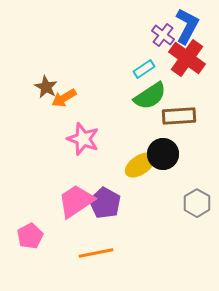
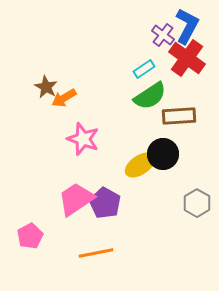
pink trapezoid: moved 2 px up
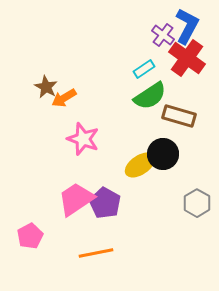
brown rectangle: rotated 20 degrees clockwise
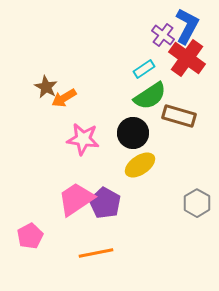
pink star: rotated 12 degrees counterclockwise
black circle: moved 30 px left, 21 px up
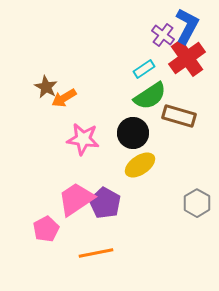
red cross: rotated 18 degrees clockwise
pink pentagon: moved 16 px right, 7 px up
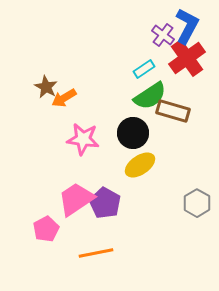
brown rectangle: moved 6 px left, 5 px up
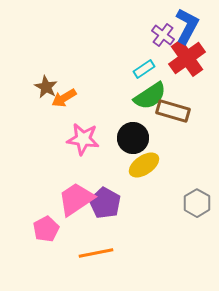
black circle: moved 5 px down
yellow ellipse: moved 4 px right
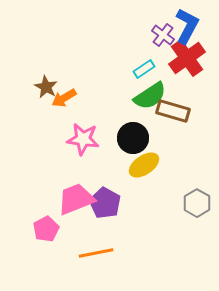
pink trapezoid: rotated 12 degrees clockwise
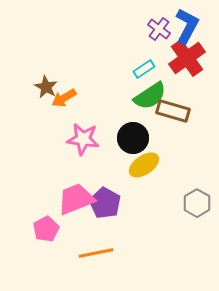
purple cross: moved 4 px left, 6 px up
